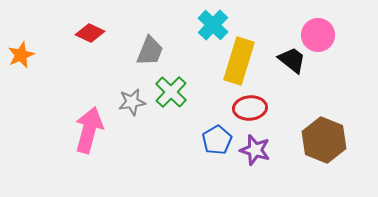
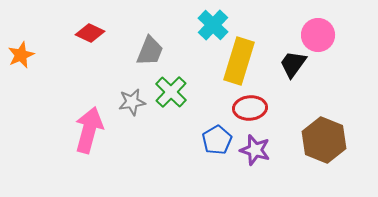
black trapezoid: moved 1 px right, 4 px down; rotated 92 degrees counterclockwise
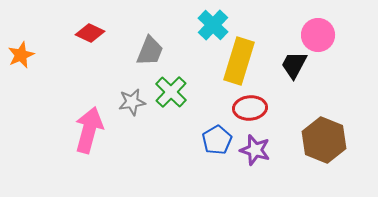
black trapezoid: moved 1 px right, 1 px down; rotated 8 degrees counterclockwise
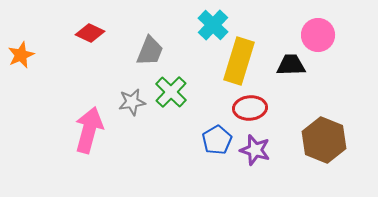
black trapezoid: moved 3 px left; rotated 60 degrees clockwise
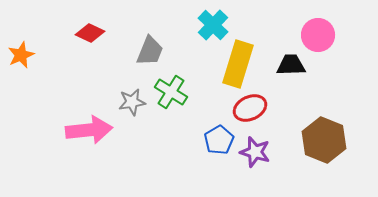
yellow rectangle: moved 1 px left, 3 px down
green cross: rotated 12 degrees counterclockwise
red ellipse: rotated 20 degrees counterclockwise
pink arrow: rotated 69 degrees clockwise
blue pentagon: moved 2 px right
purple star: moved 2 px down
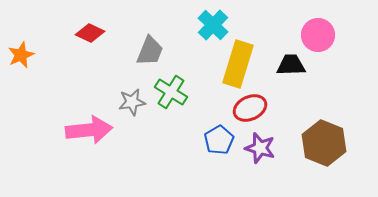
brown hexagon: moved 3 px down
purple star: moved 5 px right, 4 px up
